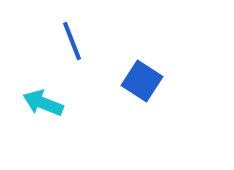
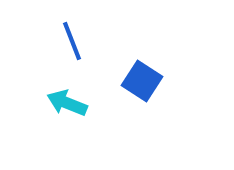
cyan arrow: moved 24 px right
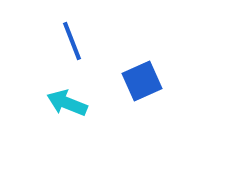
blue square: rotated 33 degrees clockwise
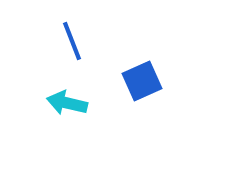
cyan arrow: rotated 9 degrees counterclockwise
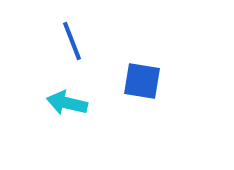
blue square: rotated 33 degrees clockwise
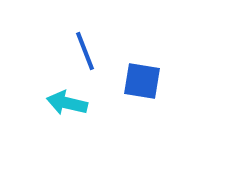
blue line: moved 13 px right, 10 px down
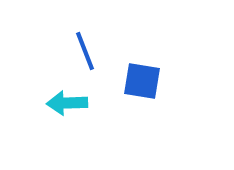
cyan arrow: rotated 15 degrees counterclockwise
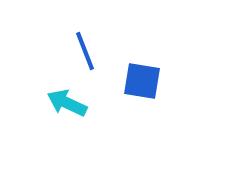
cyan arrow: rotated 27 degrees clockwise
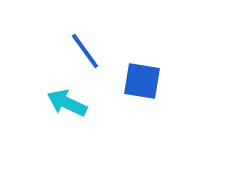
blue line: rotated 15 degrees counterclockwise
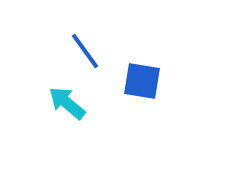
cyan arrow: rotated 15 degrees clockwise
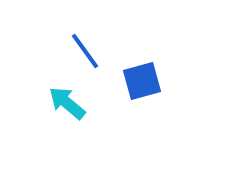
blue square: rotated 24 degrees counterclockwise
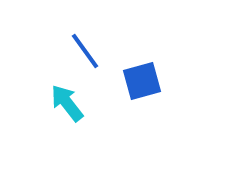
cyan arrow: rotated 12 degrees clockwise
